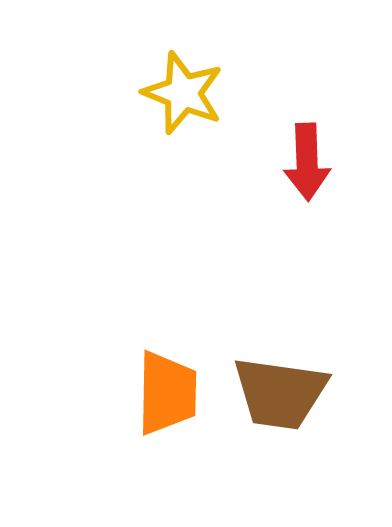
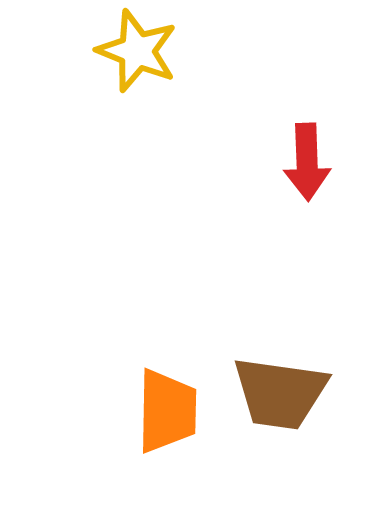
yellow star: moved 46 px left, 42 px up
orange trapezoid: moved 18 px down
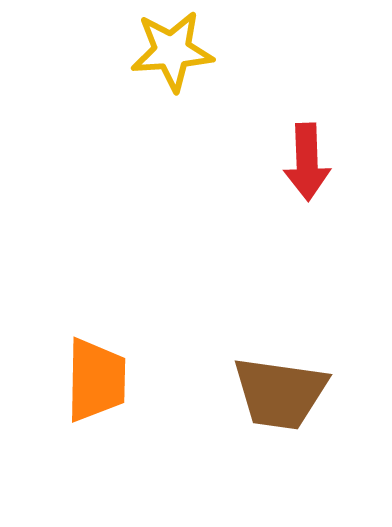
yellow star: moved 35 px right; rotated 26 degrees counterclockwise
orange trapezoid: moved 71 px left, 31 px up
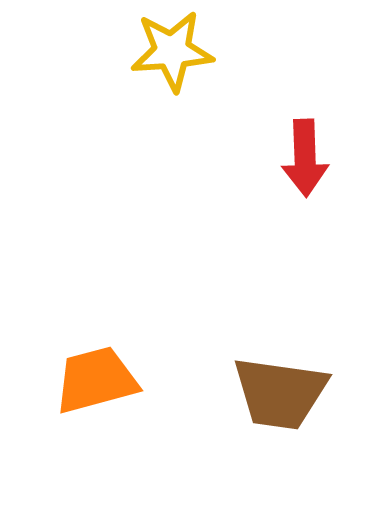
red arrow: moved 2 px left, 4 px up
orange trapezoid: rotated 106 degrees counterclockwise
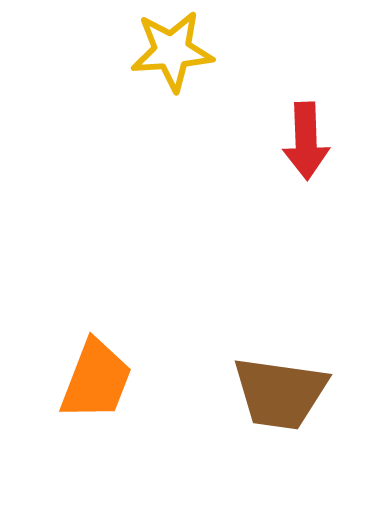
red arrow: moved 1 px right, 17 px up
orange trapezoid: rotated 126 degrees clockwise
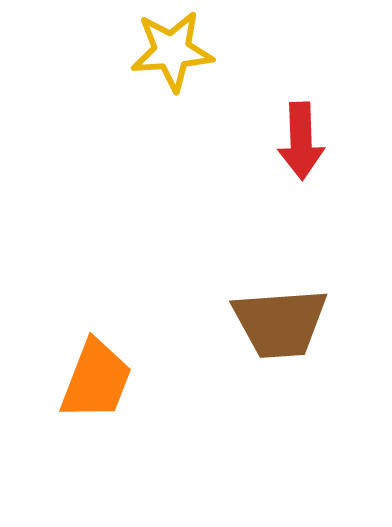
red arrow: moved 5 px left
brown trapezoid: moved 70 px up; rotated 12 degrees counterclockwise
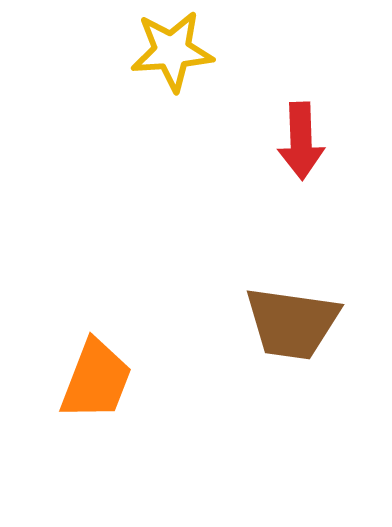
brown trapezoid: moved 12 px right; rotated 12 degrees clockwise
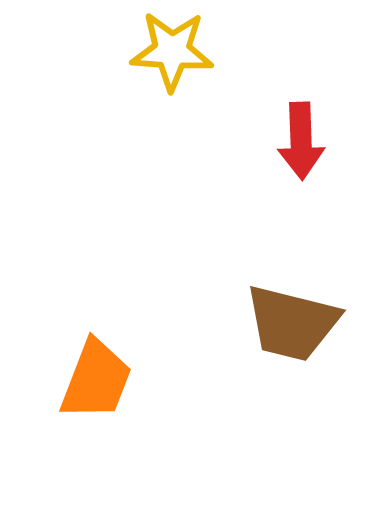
yellow star: rotated 8 degrees clockwise
brown trapezoid: rotated 6 degrees clockwise
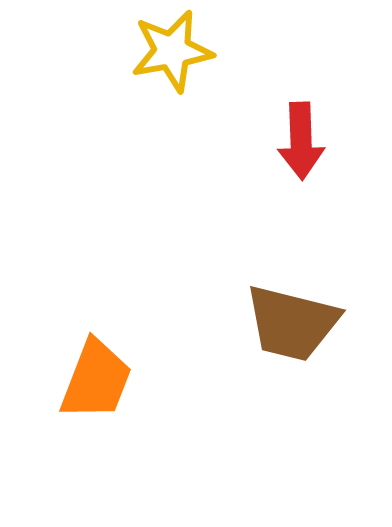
yellow star: rotated 14 degrees counterclockwise
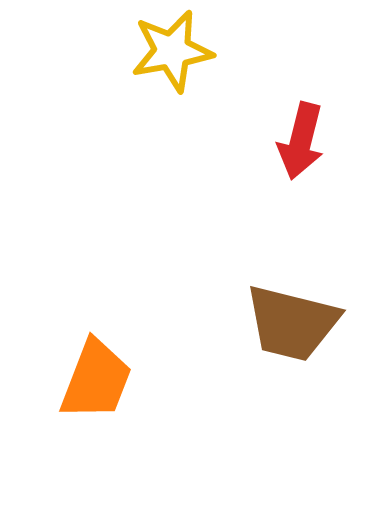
red arrow: rotated 16 degrees clockwise
